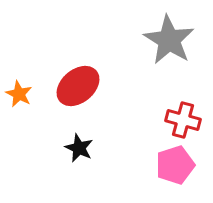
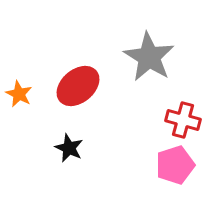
gray star: moved 20 px left, 17 px down
black star: moved 10 px left
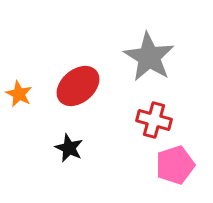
red cross: moved 29 px left
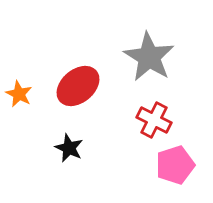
red cross: rotated 12 degrees clockwise
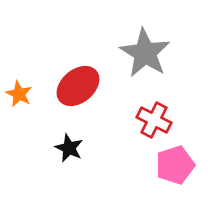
gray star: moved 4 px left, 4 px up
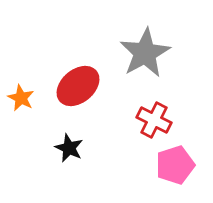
gray star: rotated 12 degrees clockwise
orange star: moved 2 px right, 4 px down
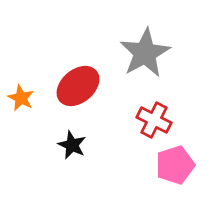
black star: moved 3 px right, 3 px up
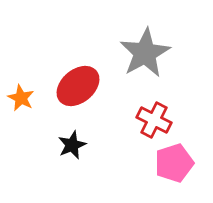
black star: rotated 24 degrees clockwise
pink pentagon: moved 1 px left, 2 px up
